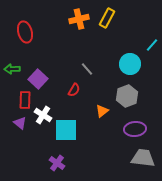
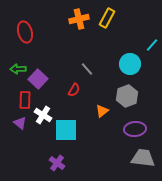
green arrow: moved 6 px right
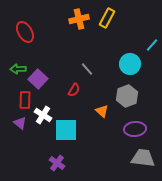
red ellipse: rotated 15 degrees counterclockwise
orange triangle: rotated 40 degrees counterclockwise
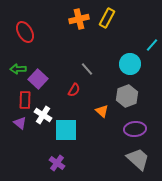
gray trapezoid: moved 5 px left, 1 px down; rotated 35 degrees clockwise
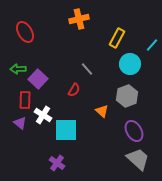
yellow rectangle: moved 10 px right, 20 px down
purple ellipse: moved 1 px left, 2 px down; rotated 65 degrees clockwise
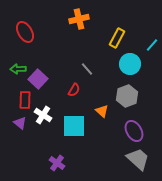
cyan square: moved 8 px right, 4 px up
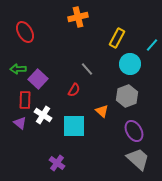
orange cross: moved 1 px left, 2 px up
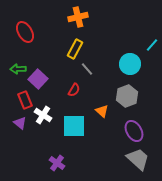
yellow rectangle: moved 42 px left, 11 px down
red rectangle: rotated 24 degrees counterclockwise
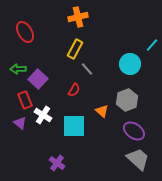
gray hexagon: moved 4 px down
purple ellipse: rotated 25 degrees counterclockwise
